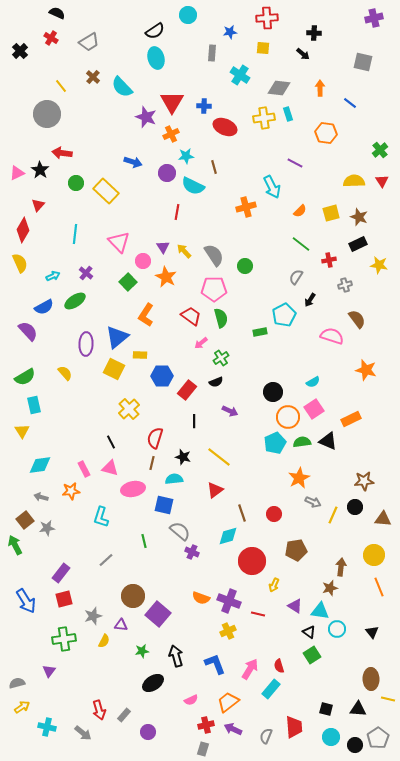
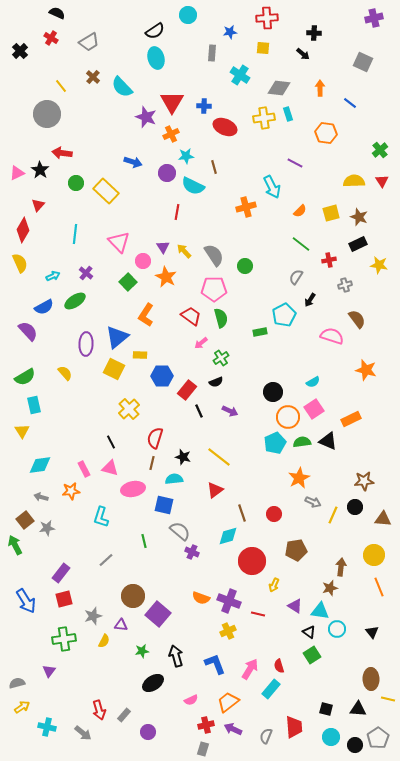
gray square at (363, 62): rotated 12 degrees clockwise
black line at (194, 421): moved 5 px right, 10 px up; rotated 24 degrees counterclockwise
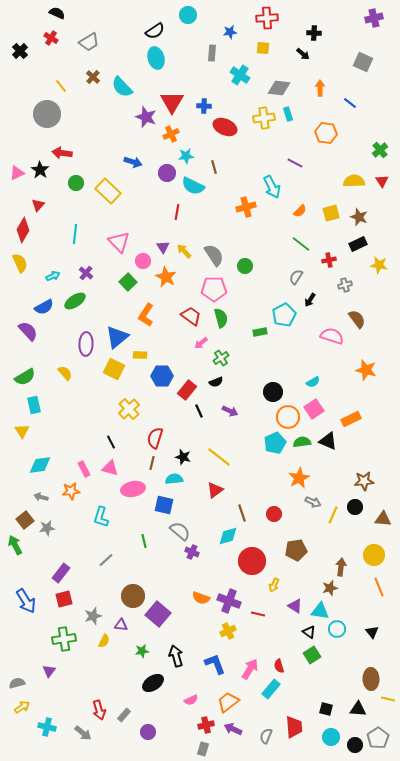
yellow rectangle at (106, 191): moved 2 px right
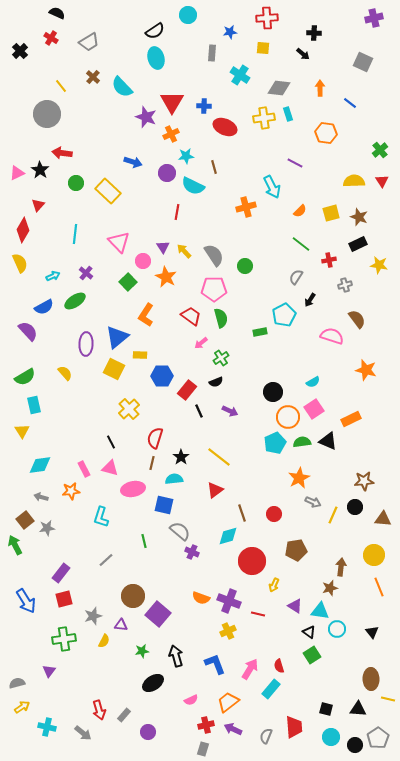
black star at (183, 457): moved 2 px left; rotated 21 degrees clockwise
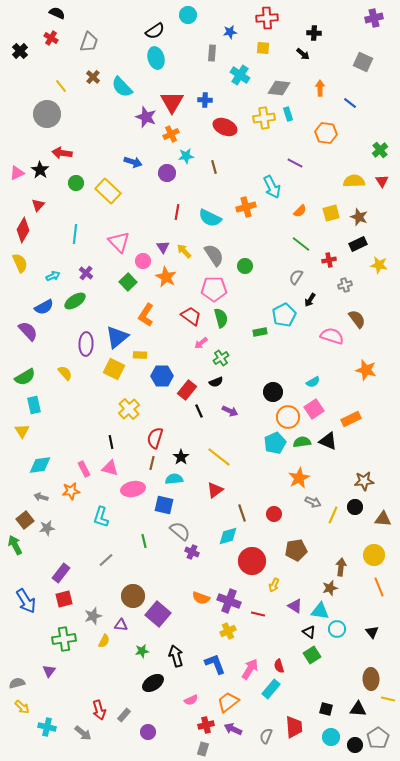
gray trapezoid at (89, 42): rotated 40 degrees counterclockwise
blue cross at (204, 106): moved 1 px right, 6 px up
cyan semicircle at (193, 186): moved 17 px right, 32 px down
black line at (111, 442): rotated 16 degrees clockwise
yellow arrow at (22, 707): rotated 77 degrees clockwise
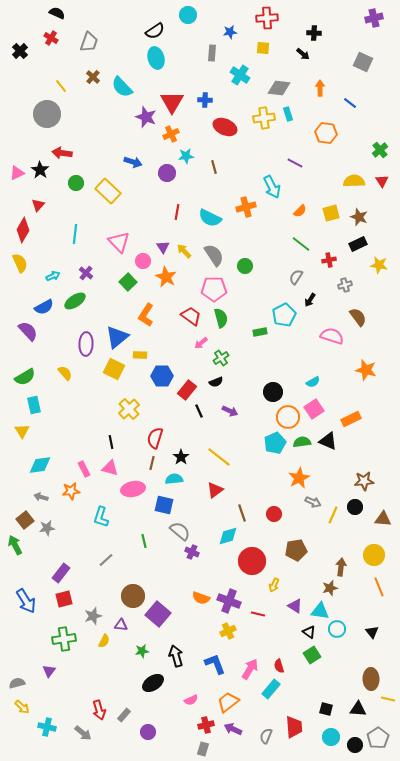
brown semicircle at (357, 319): moved 1 px right, 2 px up
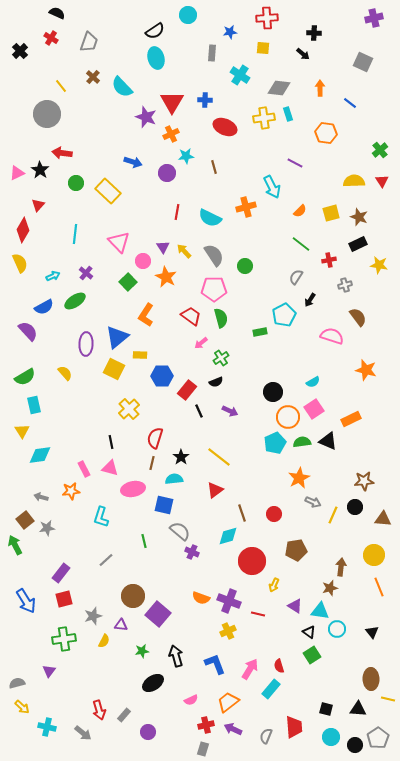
cyan diamond at (40, 465): moved 10 px up
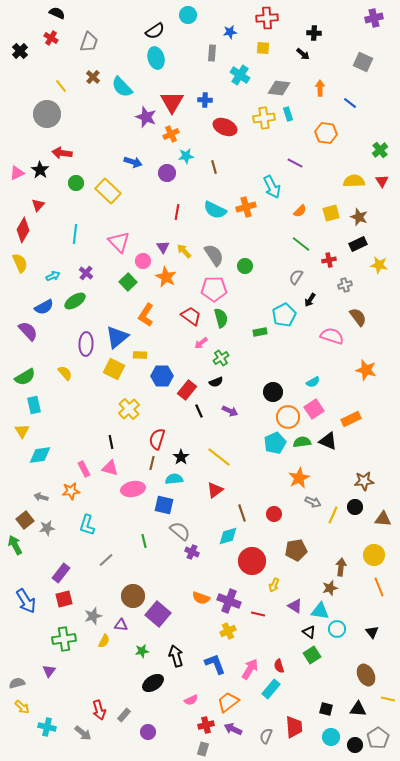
cyan semicircle at (210, 218): moved 5 px right, 8 px up
red semicircle at (155, 438): moved 2 px right, 1 px down
cyan L-shape at (101, 517): moved 14 px left, 8 px down
brown ellipse at (371, 679): moved 5 px left, 4 px up; rotated 25 degrees counterclockwise
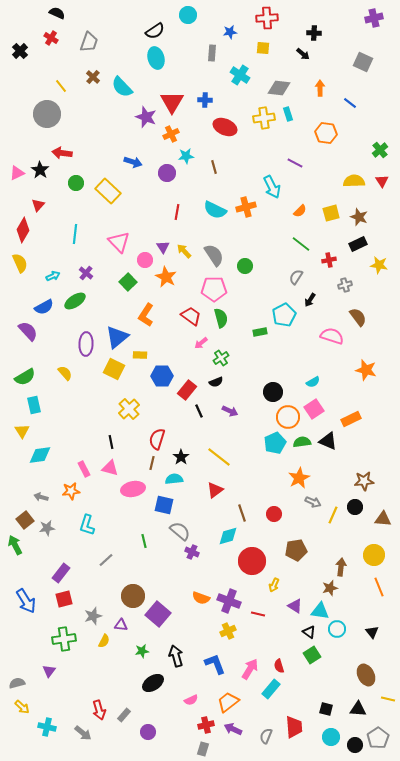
pink circle at (143, 261): moved 2 px right, 1 px up
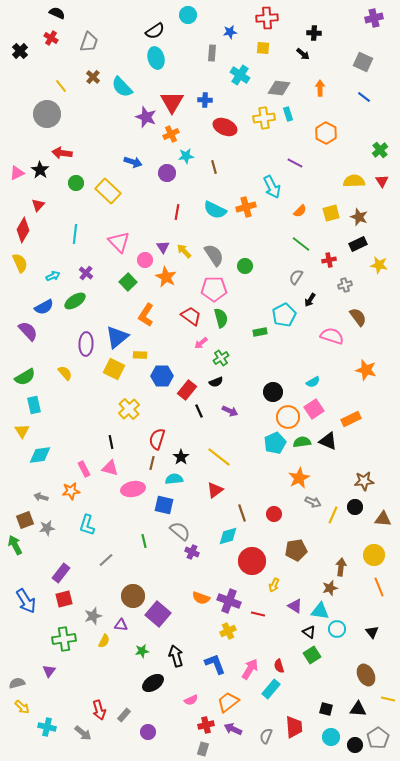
blue line at (350, 103): moved 14 px right, 6 px up
orange hexagon at (326, 133): rotated 20 degrees clockwise
brown square at (25, 520): rotated 18 degrees clockwise
